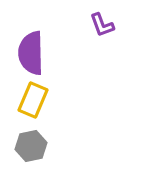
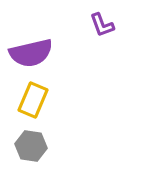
purple semicircle: rotated 102 degrees counterclockwise
gray hexagon: rotated 20 degrees clockwise
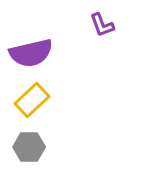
yellow rectangle: moved 1 px left; rotated 24 degrees clockwise
gray hexagon: moved 2 px left, 1 px down; rotated 8 degrees counterclockwise
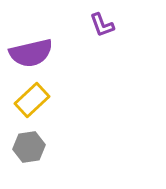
gray hexagon: rotated 8 degrees counterclockwise
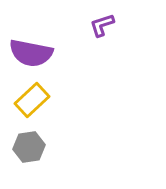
purple L-shape: rotated 92 degrees clockwise
purple semicircle: rotated 24 degrees clockwise
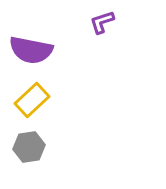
purple L-shape: moved 3 px up
purple semicircle: moved 3 px up
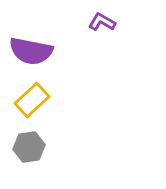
purple L-shape: rotated 48 degrees clockwise
purple semicircle: moved 1 px down
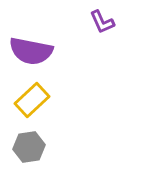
purple L-shape: rotated 144 degrees counterclockwise
